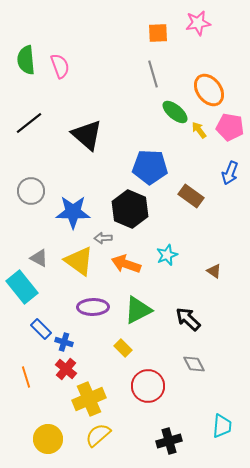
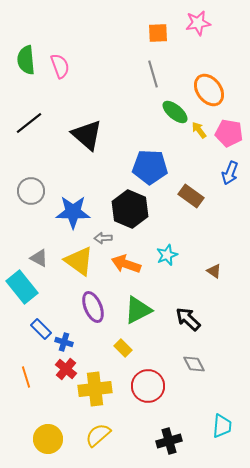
pink pentagon: moved 1 px left, 6 px down
purple ellipse: rotated 68 degrees clockwise
yellow cross: moved 6 px right, 10 px up; rotated 16 degrees clockwise
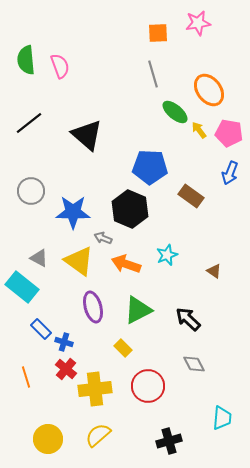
gray arrow: rotated 24 degrees clockwise
cyan rectangle: rotated 12 degrees counterclockwise
purple ellipse: rotated 8 degrees clockwise
cyan trapezoid: moved 8 px up
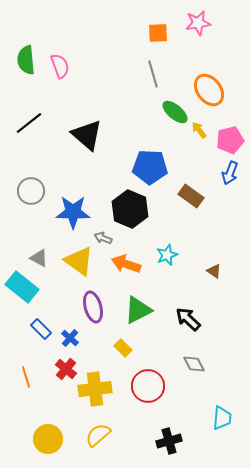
pink pentagon: moved 1 px right, 7 px down; rotated 24 degrees counterclockwise
blue cross: moved 6 px right, 4 px up; rotated 24 degrees clockwise
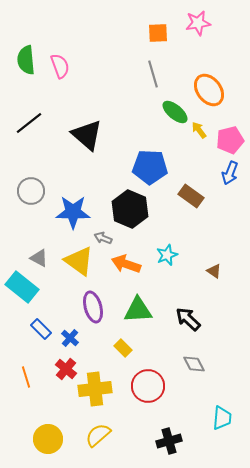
green triangle: rotated 24 degrees clockwise
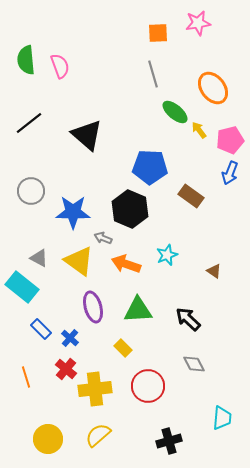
orange ellipse: moved 4 px right, 2 px up
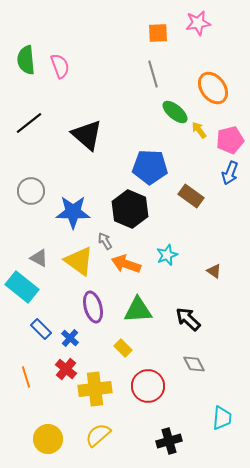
gray arrow: moved 2 px right, 3 px down; rotated 36 degrees clockwise
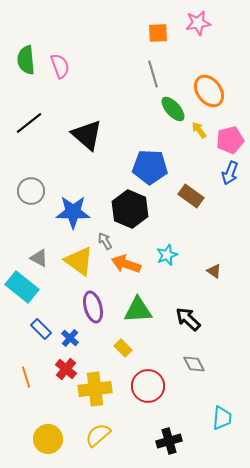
orange ellipse: moved 4 px left, 3 px down
green ellipse: moved 2 px left, 3 px up; rotated 8 degrees clockwise
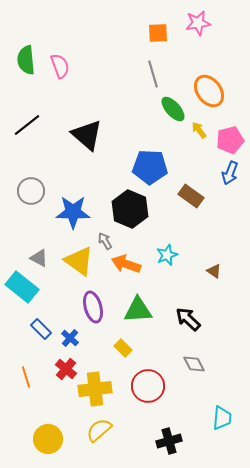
black line: moved 2 px left, 2 px down
yellow semicircle: moved 1 px right, 5 px up
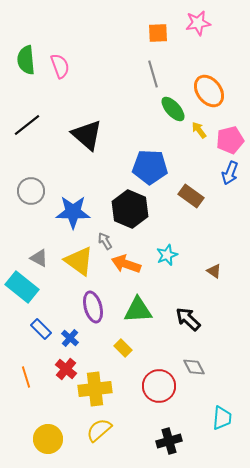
gray diamond: moved 3 px down
red circle: moved 11 px right
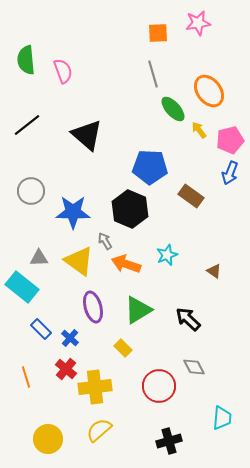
pink semicircle: moved 3 px right, 5 px down
gray triangle: rotated 30 degrees counterclockwise
green triangle: rotated 28 degrees counterclockwise
yellow cross: moved 2 px up
